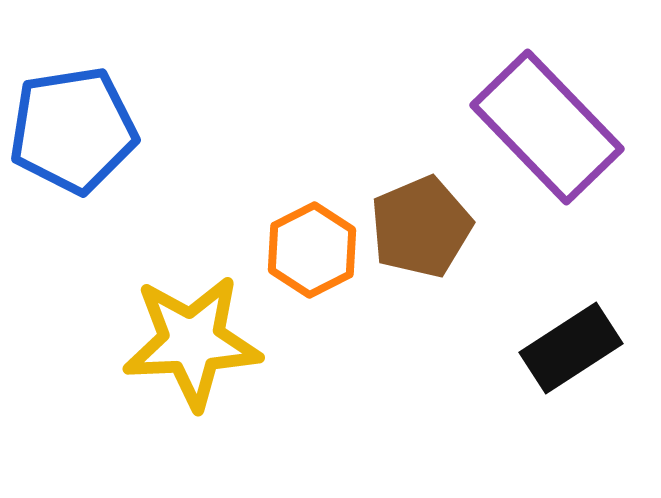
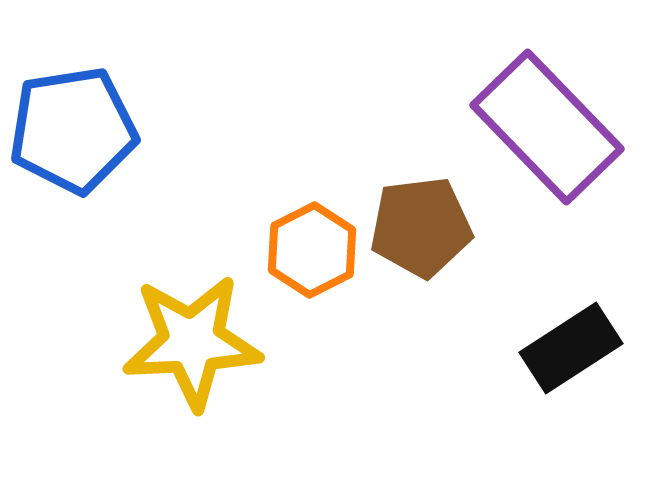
brown pentagon: rotated 16 degrees clockwise
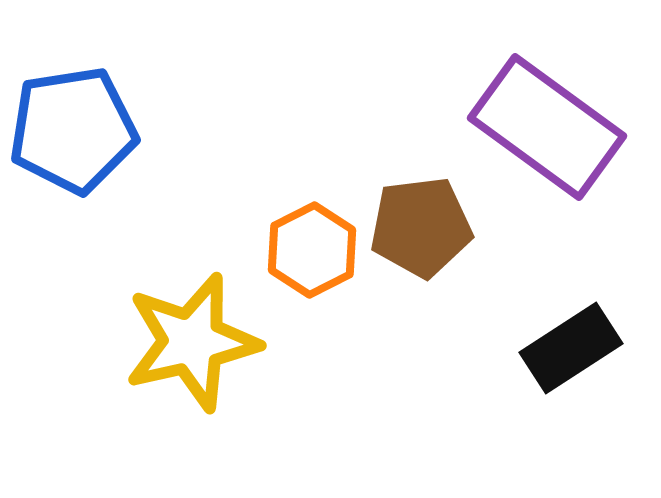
purple rectangle: rotated 10 degrees counterclockwise
yellow star: rotated 10 degrees counterclockwise
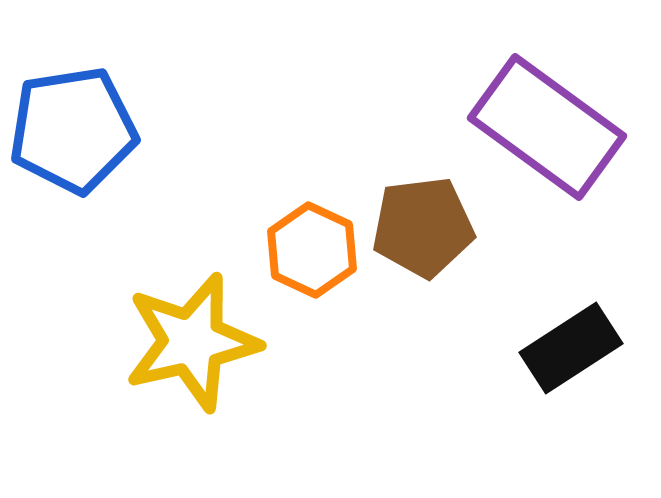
brown pentagon: moved 2 px right
orange hexagon: rotated 8 degrees counterclockwise
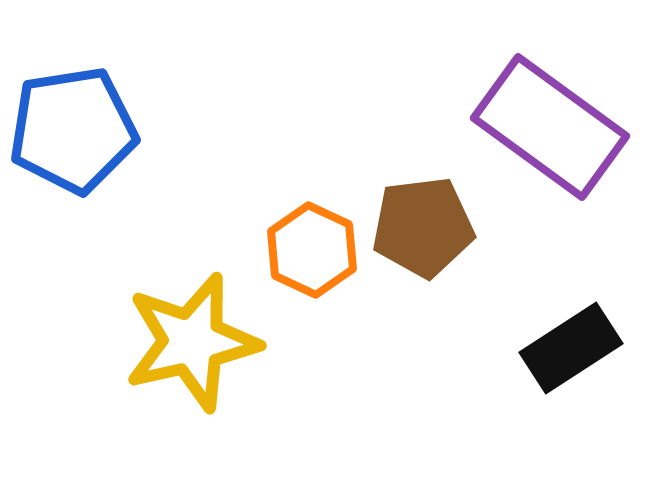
purple rectangle: moved 3 px right
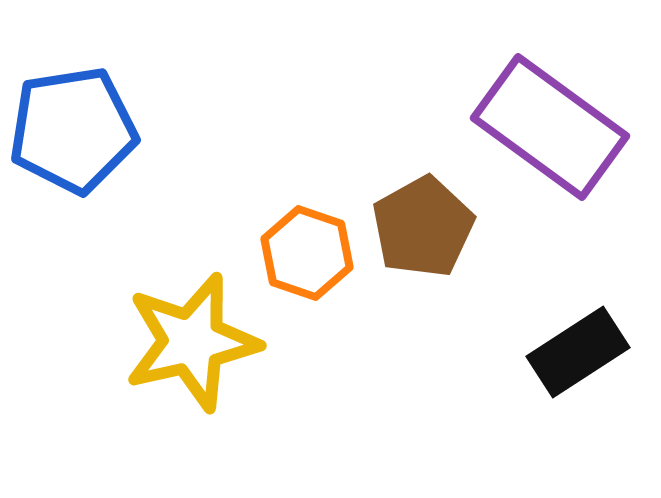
brown pentagon: rotated 22 degrees counterclockwise
orange hexagon: moved 5 px left, 3 px down; rotated 6 degrees counterclockwise
black rectangle: moved 7 px right, 4 px down
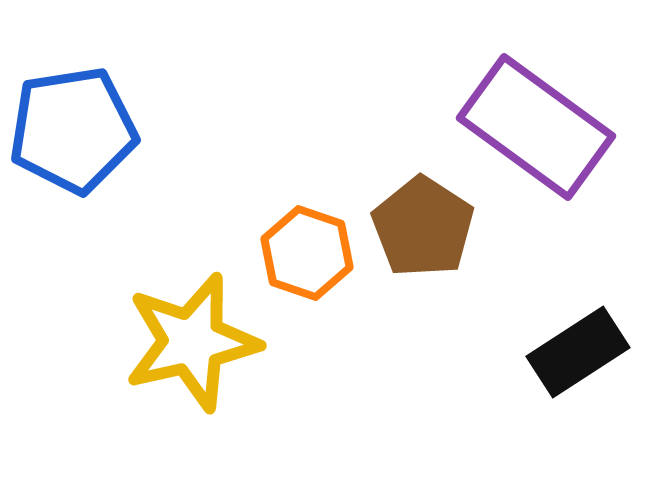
purple rectangle: moved 14 px left
brown pentagon: rotated 10 degrees counterclockwise
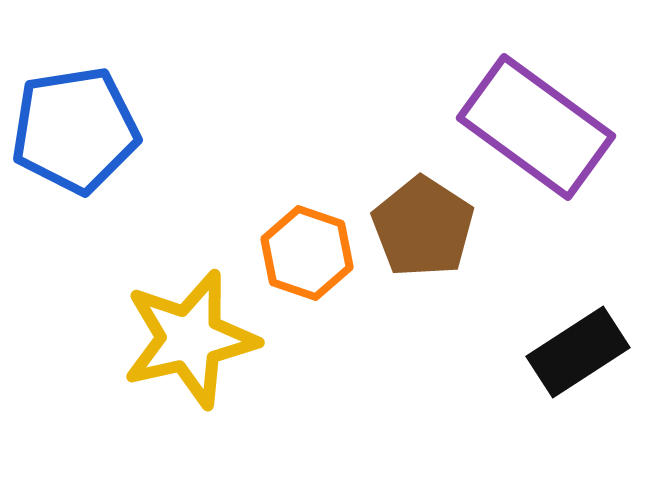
blue pentagon: moved 2 px right
yellow star: moved 2 px left, 3 px up
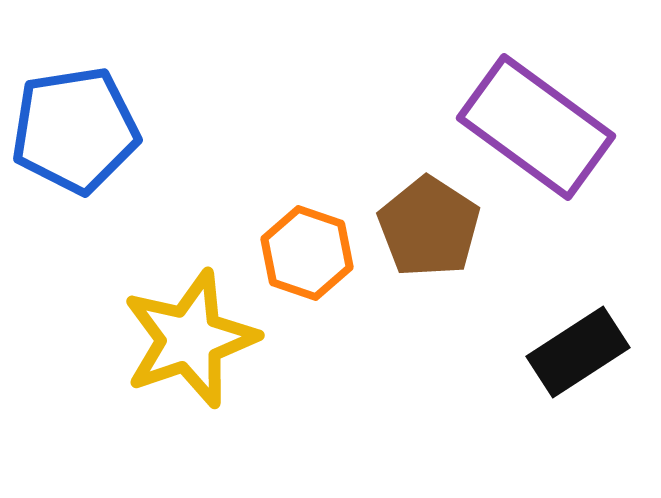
brown pentagon: moved 6 px right
yellow star: rotated 6 degrees counterclockwise
